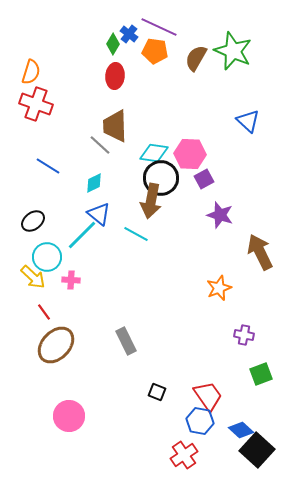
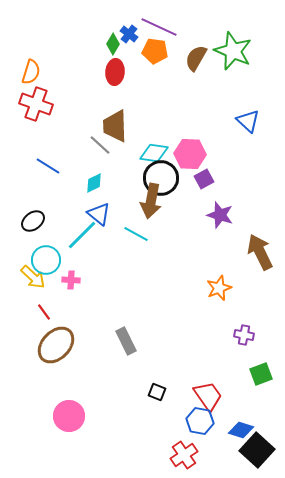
red ellipse at (115, 76): moved 4 px up
cyan circle at (47, 257): moved 1 px left, 3 px down
blue diamond at (241, 430): rotated 25 degrees counterclockwise
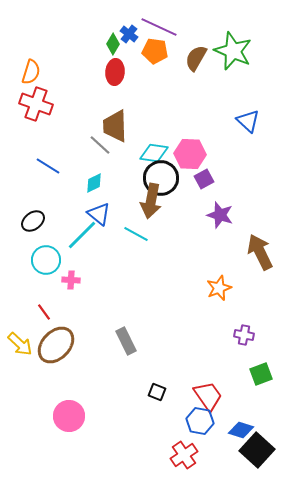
yellow arrow at (33, 277): moved 13 px left, 67 px down
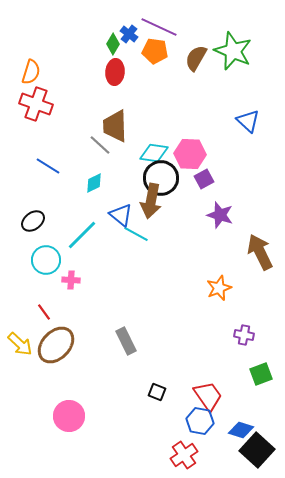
blue triangle at (99, 214): moved 22 px right, 1 px down
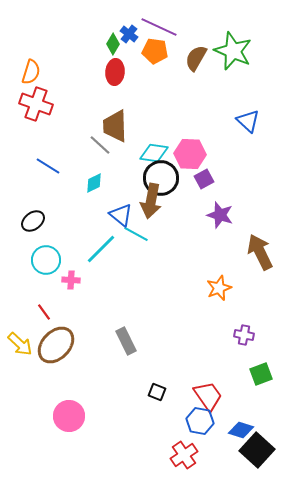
cyan line at (82, 235): moved 19 px right, 14 px down
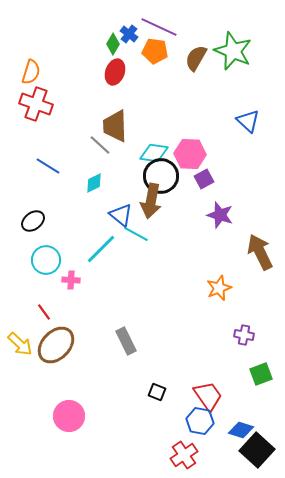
red ellipse at (115, 72): rotated 15 degrees clockwise
black circle at (161, 178): moved 2 px up
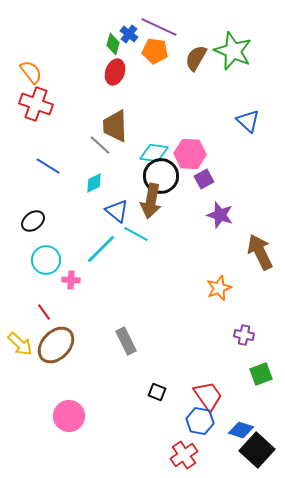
green diamond at (113, 44): rotated 15 degrees counterclockwise
orange semicircle at (31, 72): rotated 55 degrees counterclockwise
blue triangle at (121, 215): moved 4 px left, 4 px up
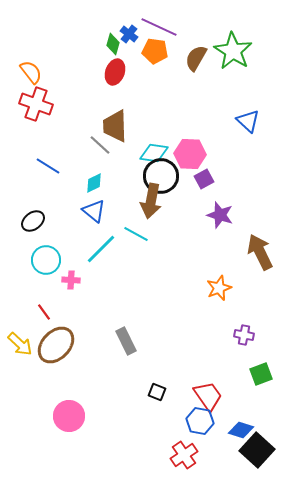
green star at (233, 51): rotated 9 degrees clockwise
blue triangle at (117, 211): moved 23 px left
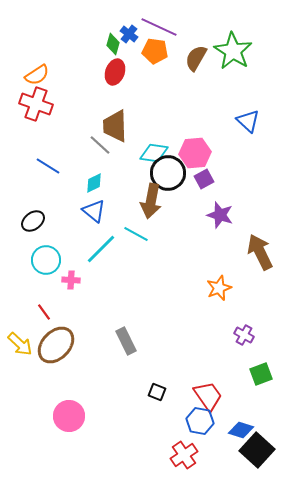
orange semicircle at (31, 72): moved 6 px right, 3 px down; rotated 95 degrees clockwise
pink hexagon at (190, 154): moved 5 px right, 1 px up; rotated 8 degrees counterclockwise
black circle at (161, 176): moved 7 px right, 3 px up
purple cross at (244, 335): rotated 18 degrees clockwise
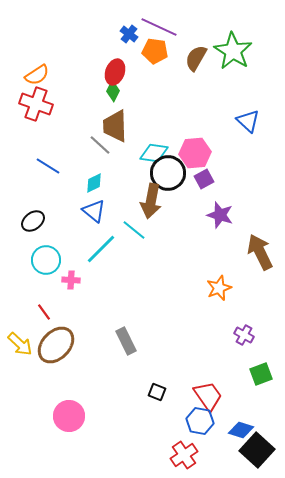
green diamond at (113, 44): moved 47 px down; rotated 10 degrees clockwise
cyan line at (136, 234): moved 2 px left, 4 px up; rotated 10 degrees clockwise
